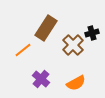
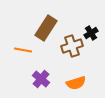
black cross: moved 1 px left; rotated 16 degrees counterclockwise
brown cross: moved 1 px left, 1 px down; rotated 25 degrees clockwise
orange line: rotated 48 degrees clockwise
orange semicircle: rotated 12 degrees clockwise
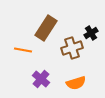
brown cross: moved 2 px down
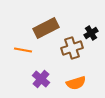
brown rectangle: rotated 30 degrees clockwise
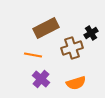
orange line: moved 10 px right, 5 px down
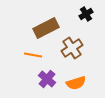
black cross: moved 5 px left, 19 px up
brown cross: rotated 15 degrees counterclockwise
purple cross: moved 6 px right
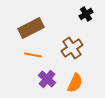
brown rectangle: moved 15 px left
orange semicircle: moved 1 px left; rotated 48 degrees counterclockwise
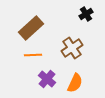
brown rectangle: rotated 15 degrees counterclockwise
orange line: rotated 12 degrees counterclockwise
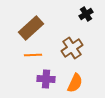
purple cross: moved 1 px left; rotated 36 degrees counterclockwise
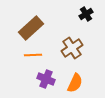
purple cross: rotated 18 degrees clockwise
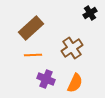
black cross: moved 4 px right, 1 px up
